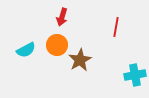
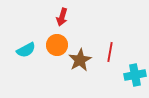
red line: moved 6 px left, 25 px down
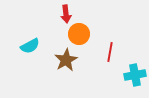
red arrow: moved 4 px right, 3 px up; rotated 24 degrees counterclockwise
orange circle: moved 22 px right, 11 px up
cyan semicircle: moved 4 px right, 4 px up
brown star: moved 14 px left
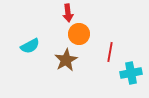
red arrow: moved 2 px right, 1 px up
cyan cross: moved 4 px left, 2 px up
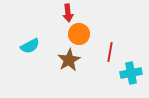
brown star: moved 3 px right
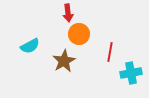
brown star: moved 5 px left, 1 px down
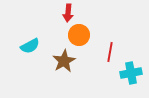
red arrow: rotated 12 degrees clockwise
orange circle: moved 1 px down
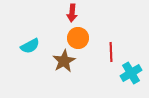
red arrow: moved 4 px right
orange circle: moved 1 px left, 3 px down
red line: moved 1 px right; rotated 12 degrees counterclockwise
cyan cross: rotated 20 degrees counterclockwise
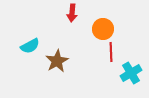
orange circle: moved 25 px right, 9 px up
brown star: moved 7 px left
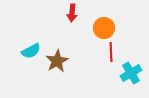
orange circle: moved 1 px right, 1 px up
cyan semicircle: moved 1 px right, 5 px down
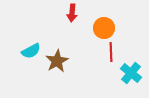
cyan cross: rotated 20 degrees counterclockwise
